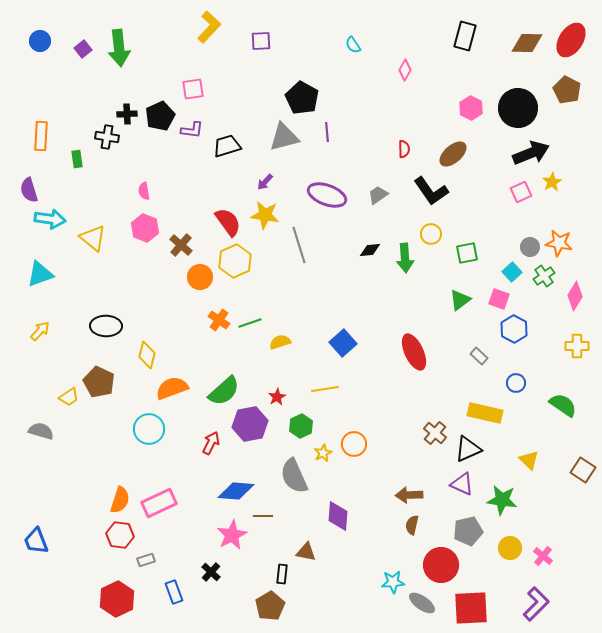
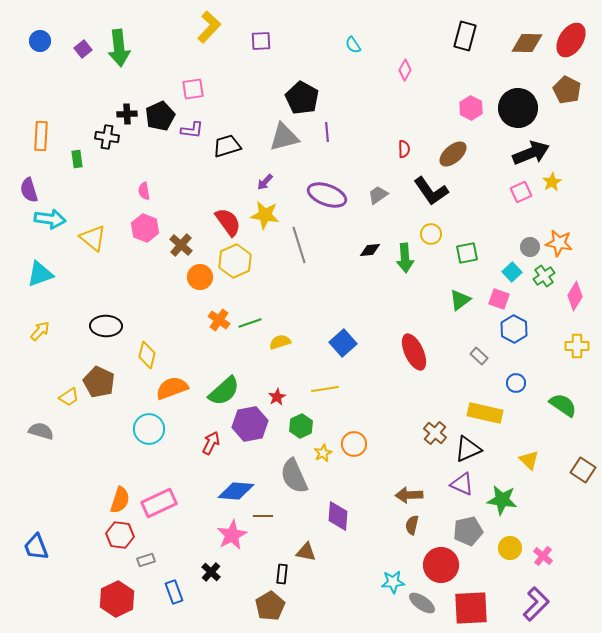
blue trapezoid at (36, 541): moved 6 px down
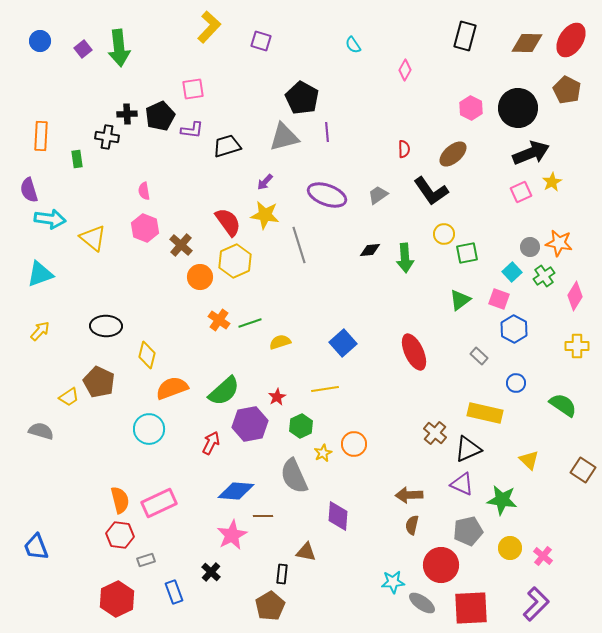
purple square at (261, 41): rotated 20 degrees clockwise
yellow circle at (431, 234): moved 13 px right
orange semicircle at (120, 500): rotated 32 degrees counterclockwise
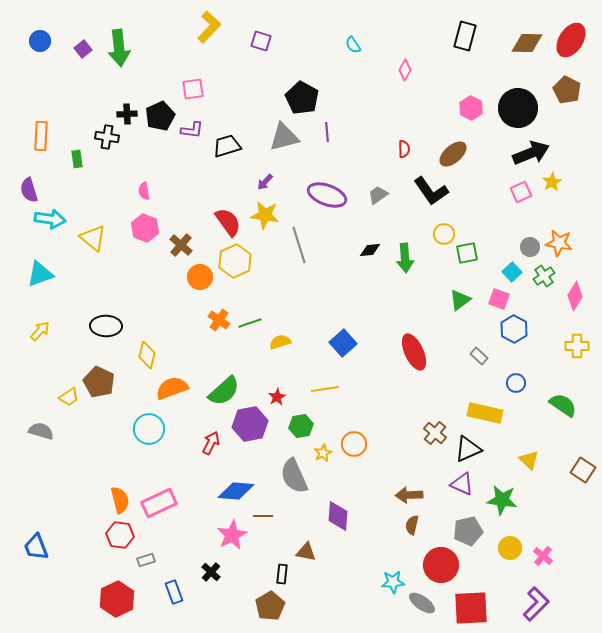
green hexagon at (301, 426): rotated 15 degrees clockwise
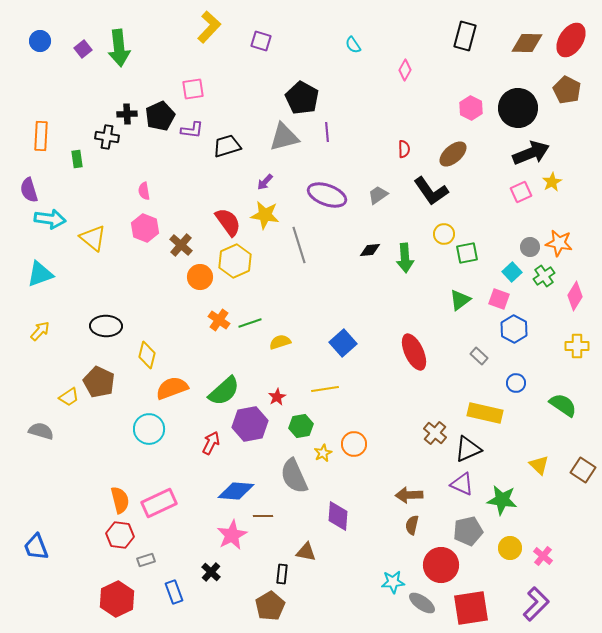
yellow triangle at (529, 460): moved 10 px right, 5 px down
red square at (471, 608): rotated 6 degrees counterclockwise
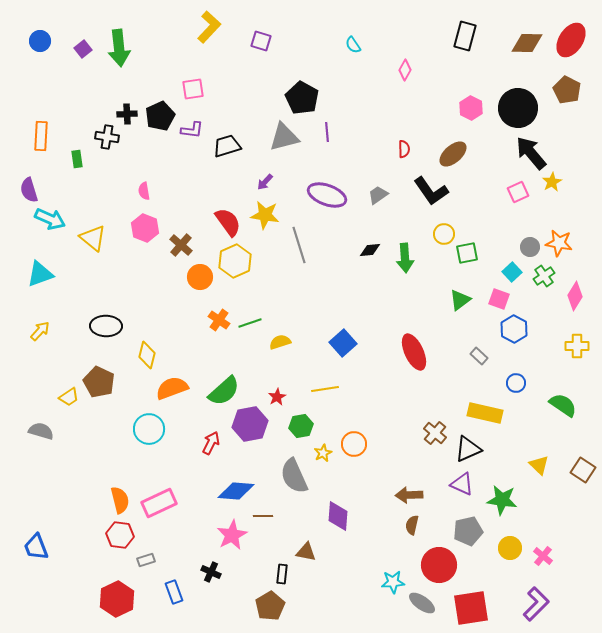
black arrow at (531, 153): rotated 108 degrees counterclockwise
pink square at (521, 192): moved 3 px left
cyan arrow at (50, 219): rotated 16 degrees clockwise
red circle at (441, 565): moved 2 px left
black cross at (211, 572): rotated 18 degrees counterclockwise
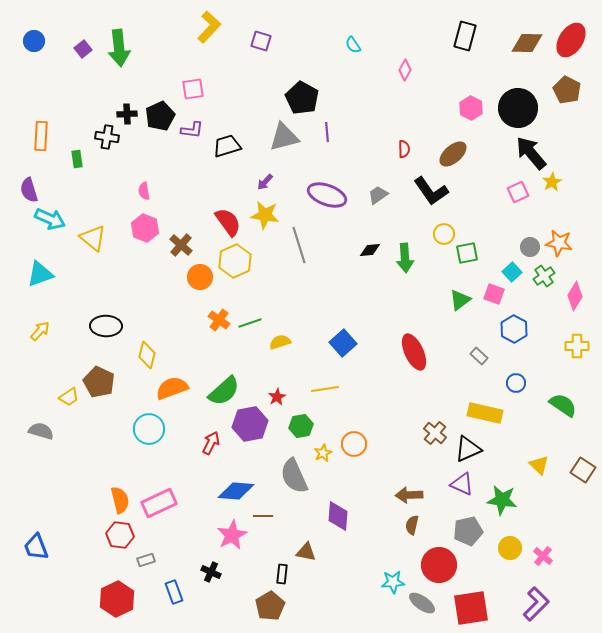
blue circle at (40, 41): moved 6 px left
pink square at (499, 299): moved 5 px left, 5 px up
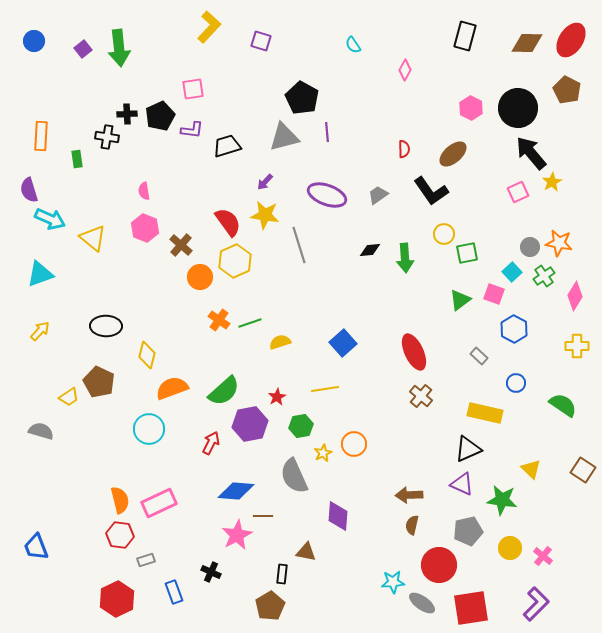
brown cross at (435, 433): moved 14 px left, 37 px up
yellow triangle at (539, 465): moved 8 px left, 4 px down
pink star at (232, 535): moved 5 px right
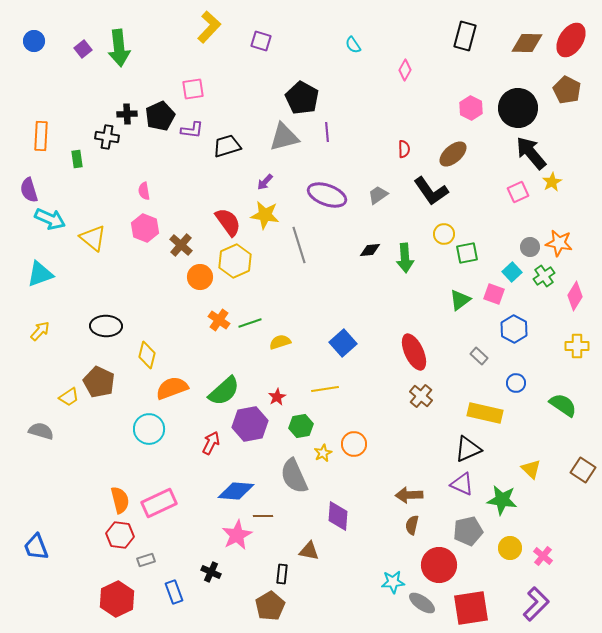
brown triangle at (306, 552): moved 3 px right, 1 px up
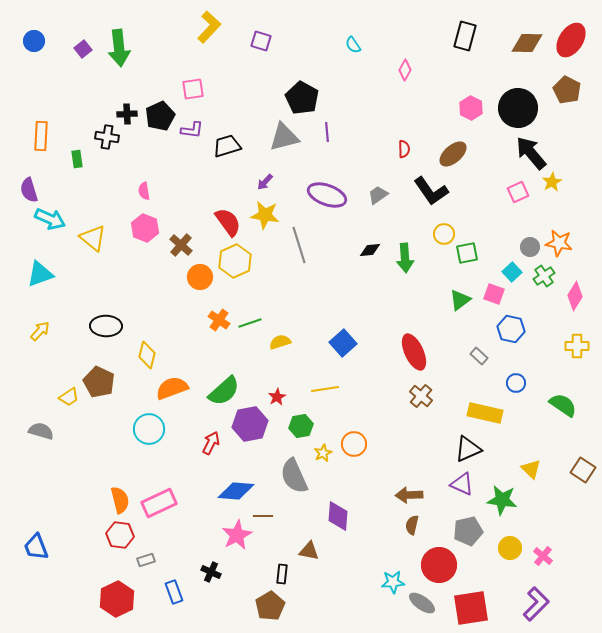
blue hexagon at (514, 329): moved 3 px left; rotated 16 degrees counterclockwise
